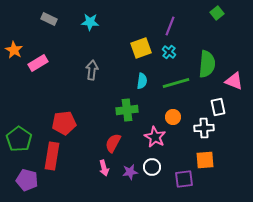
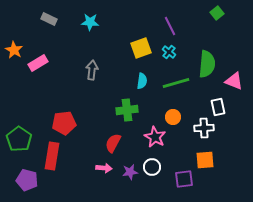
purple line: rotated 48 degrees counterclockwise
pink arrow: rotated 70 degrees counterclockwise
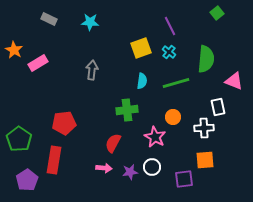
green semicircle: moved 1 px left, 5 px up
red rectangle: moved 2 px right, 4 px down
purple pentagon: rotated 25 degrees clockwise
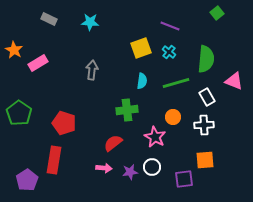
purple line: rotated 42 degrees counterclockwise
white rectangle: moved 11 px left, 10 px up; rotated 18 degrees counterclockwise
red pentagon: rotated 25 degrees clockwise
white cross: moved 3 px up
green pentagon: moved 26 px up
red semicircle: rotated 24 degrees clockwise
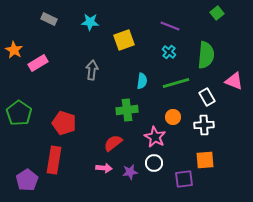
yellow square: moved 17 px left, 8 px up
green semicircle: moved 4 px up
white circle: moved 2 px right, 4 px up
